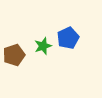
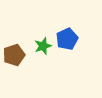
blue pentagon: moved 1 px left, 1 px down
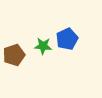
green star: rotated 24 degrees clockwise
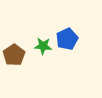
brown pentagon: rotated 15 degrees counterclockwise
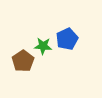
brown pentagon: moved 9 px right, 6 px down
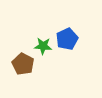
brown pentagon: moved 3 px down; rotated 10 degrees counterclockwise
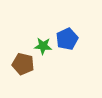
brown pentagon: rotated 15 degrees counterclockwise
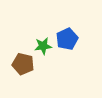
green star: rotated 12 degrees counterclockwise
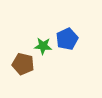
green star: rotated 12 degrees clockwise
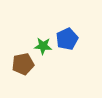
brown pentagon: rotated 25 degrees counterclockwise
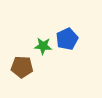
brown pentagon: moved 1 px left, 3 px down; rotated 15 degrees clockwise
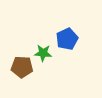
green star: moved 7 px down
